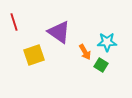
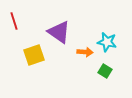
red line: moved 1 px up
cyan star: rotated 12 degrees clockwise
orange arrow: rotated 56 degrees counterclockwise
green square: moved 4 px right, 6 px down
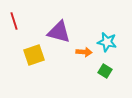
purple triangle: rotated 20 degrees counterclockwise
orange arrow: moved 1 px left
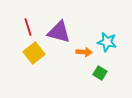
red line: moved 14 px right, 6 px down
yellow square: moved 2 px up; rotated 20 degrees counterclockwise
green square: moved 5 px left, 2 px down
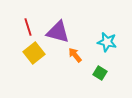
purple triangle: moved 1 px left
orange arrow: moved 9 px left, 3 px down; rotated 133 degrees counterclockwise
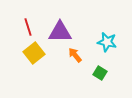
purple triangle: moved 2 px right; rotated 15 degrees counterclockwise
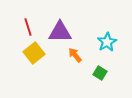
cyan star: rotated 30 degrees clockwise
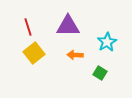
purple triangle: moved 8 px right, 6 px up
orange arrow: rotated 49 degrees counterclockwise
